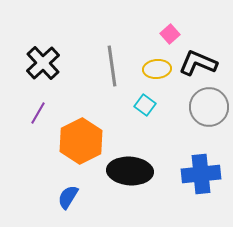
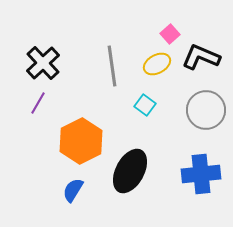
black L-shape: moved 3 px right, 6 px up
yellow ellipse: moved 5 px up; rotated 24 degrees counterclockwise
gray circle: moved 3 px left, 3 px down
purple line: moved 10 px up
black ellipse: rotated 66 degrees counterclockwise
blue semicircle: moved 5 px right, 7 px up
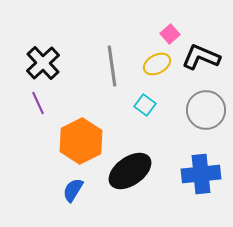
purple line: rotated 55 degrees counterclockwise
black ellipse: rotated 27 degrees clockwise
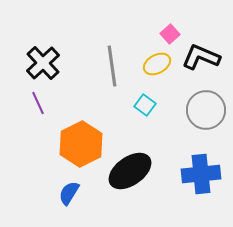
orange hexagon: moved 3 px down
blue semicircle: moved 4 px left, 3 px down
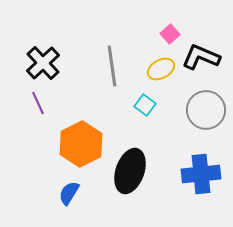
yellow ellipse: moved 4 px right, 5 px down
black ellipse: rotated 36 degrees counterclockwise
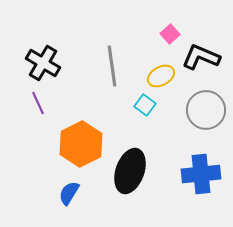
black cross: rotated 16 degrees counterclockwise
yellow ellipse: moved 7 px down
